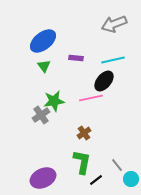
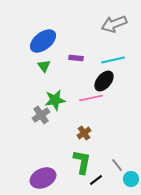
green star: moved 1 px right, 1 px up
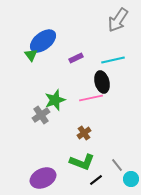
gray arrow: moved 4 px right, 4 px up; rotated 35 degrees counterclockwise
purple rectangle: rotated 32 degrees counterclockwise
green triangle: moved 13 px left, 11 px up
black ellipse: moved 2 px left, 1 px down; rotated 55 degrees counterclockwise
green star: rotated 10 degrees counterclockwise
green L-shape: rotated 100 degrees clockwise
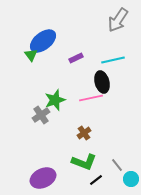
green L-shape: moved 2 px right
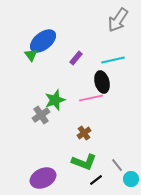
purple rectangle: rotated 24 degrees counterclockwise
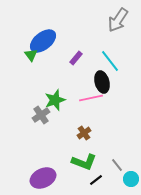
cyan line: moved 3 px left, 1 px down; rotated 65 degrees clockwise
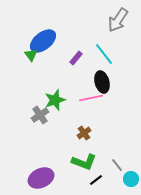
cyan line: moved 6 px left, 7 px up
gray cross: moved 1 px left
purple ellipse: moved 2 px left
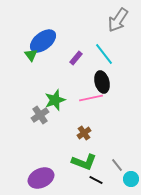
black line: rotated 64 degrees clockwise
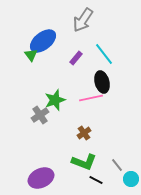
gray arrow: moved 35 px left
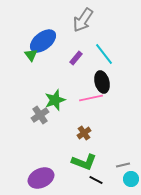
gray line: moved 6 px right; rotated 64 degrees counterclockwise
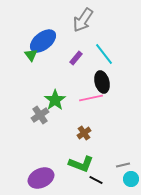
green star: rotated 15 degrees counterclockwise
green L-shape: moved 3 px left, 2 px down
